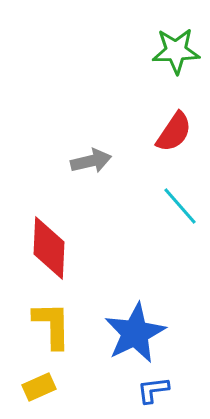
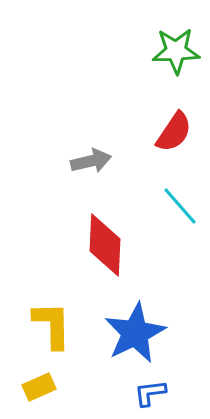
red diamond: moved 56 px right, 3 px up
blue L-shape: moved 3 px left, 3 px down
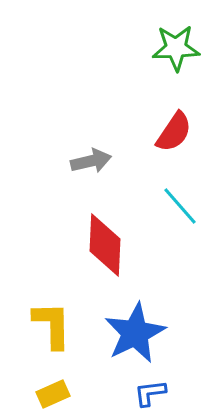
green star: moved 3 px up
yellow rectangle: moved 14 px right, 7 px down
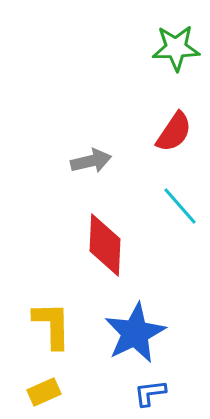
yellow rectangle: moved 9 px left, 2 px up
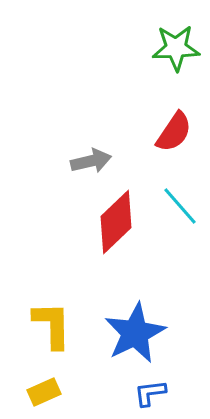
red diamond: moved 11 px right, 23 px up; rotated 44 degrees clockwise
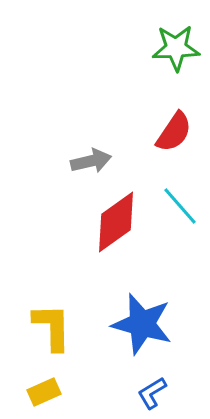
red diamond: rotated 8 degrees clockwise
yellow L-shape: moved 2 px down
blue star: moved 7 px right, 9 px up; rotated 30 degrees counterclockwise
blue L-shape: moved 2 px right; rotated 24 degrees counterclockwise
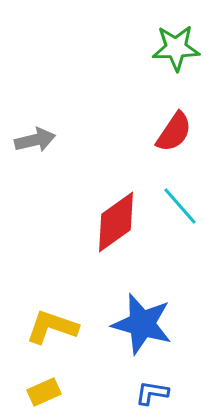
gray arrow: moved 56 px left, 21 px up
yellow L-shape: rotated 70 degrees counterclockwise
blue L-shape: rotated 40 degrees clockwise
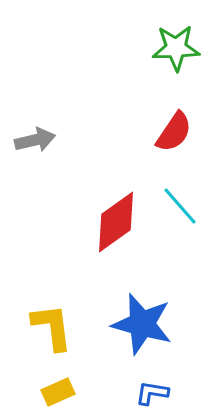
yellow L-shape: rotated 64 degrees clockwise
yellow rectangle: moved 14 px right
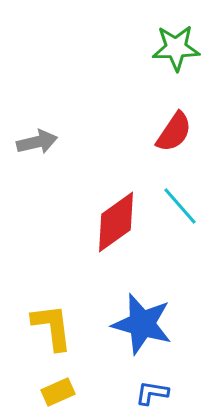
gray arrow: moved 2 px right, 2 px down
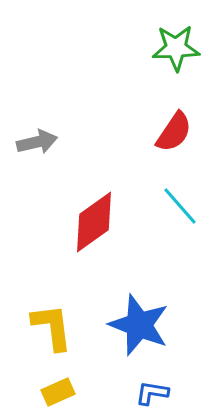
red diamond: moved 22 px left
blue star: moved 3 px left, 1 px down; rotated 6 degrees clockwise
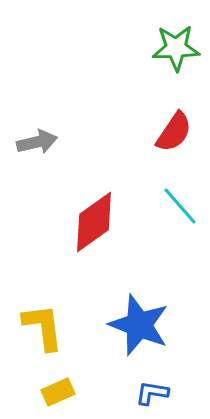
yellow L-shape: moved 9 px left
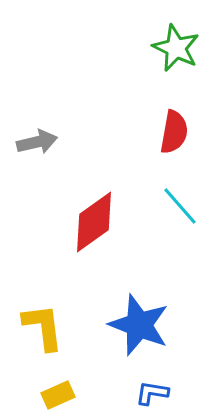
green star: rotated 27 degrees clockwise
red semicircle: rotated 24 degrees counterclockwise
yellow rectangle: moved 3 px down
